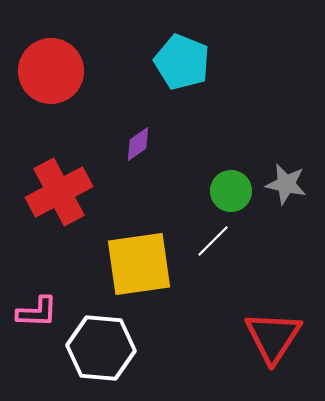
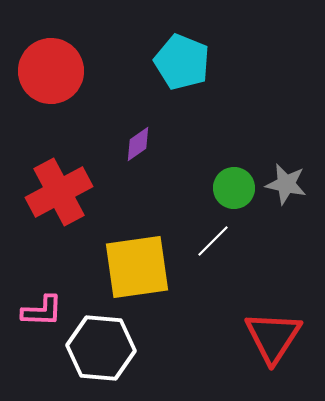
green circle: moved 3 px right, 3 px up
yellow square: moved 2 px left, 3 px down
pink L-shape: moved 5 px right, 1 px up
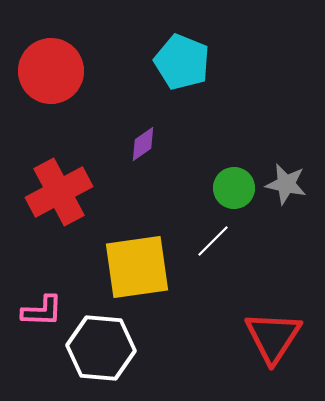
purple diamond: moved 5 px right
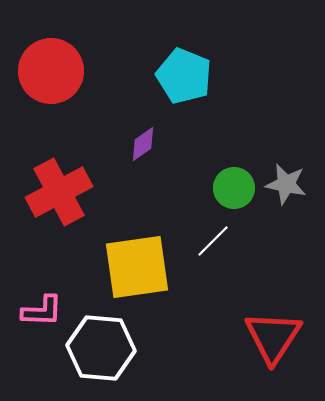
cyan pentagon: moved 2 px right, 14 px down
